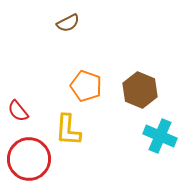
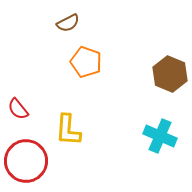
orange pentagon: moved 24 px up
brown hexagon: moved 30 px right, 16 px up
red semicircle: moved 2 px up
red circle: moved 3 px left, 2 px down
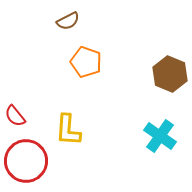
brown semicircle: moved 2 px up
red semicircle: moved 3 px left, 7 px down
cyan cross: rotated 12 degrees clockwise
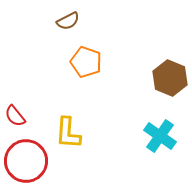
brown hexagon: moved 4 px down
yellow L-shape: moved 3 px down
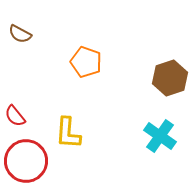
brown semicircle: moved 48 px left, 13 px down; rotated 55 degrees clockwise
brown hexagon: rotated 20 degrees clockwise
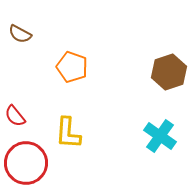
orange pentagon: moved 14 px left, 5 px down
brown hexagon: moved 1 px left, 6 px up
red circle: moved 2 px down
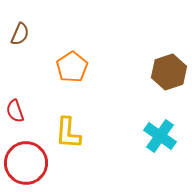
brown semicircle: rotated 95 degrees counterclockwise
orange pentagon: rotated 20 degrees clockwise
red semicircle: moved 5 px up; rotated 20 degrees clockwise
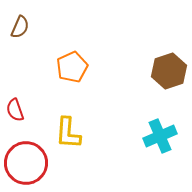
brown semicircle: moved 7 px up
orange pentagon: rotated 8 degrees clockwise
brown hexagon: moved 1 px up
red semicircle: moved 1 px up
cyan cross: rotated 32 degrees clockwise
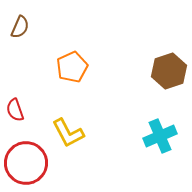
yellow L-shape: rotated 32 degrees counterclockwise
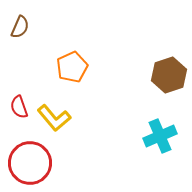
brown hexagon: moved 4 px down
red semicircle: moved 4 px right, 3 px up
yellow L-shape: moved 14 px left, 15 px up; rotated 12 degrees counterclockwise
red circle: moved 4 px right
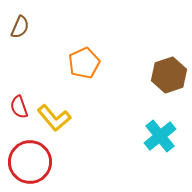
orange pentagon: moved 12 px right, 4 px up
cyan cross: rotated 16 degrees counterclockwise
red circle: moved 1 px up
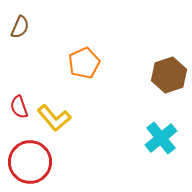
cyan cross: moved 1 px right, 2 px down
